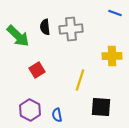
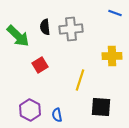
red square: moved 3 px right, 5 px up
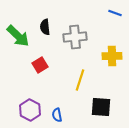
gray cross: moved 4 px right, 8 px down
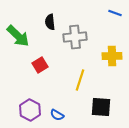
black semicircle: moved 5 px right, 5 px up
blue semicircle: rotated 48 degrees counterclockwise
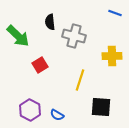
gray cross: moved 1 px left, 1 px up; rotated 20 degrees clockwise
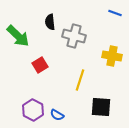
yellow cross: rotated 12 degrees clockwise
purple hexagon: moved 3 px right
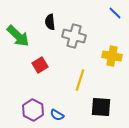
blue line: rotated 24 degrees clockwise
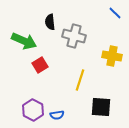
green arrow: moved 6 px right, 5 px down; rotated 20 degrees counterclockwise
blue semicircle: rotated 40 degrees counterclockwise
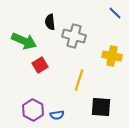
yellow line: moved 1 px left
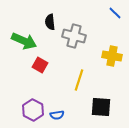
red square: rotated 28 degrees counterclockwise
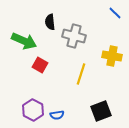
yellow line: moved 2 px right, 6 px up
black square: moved 4 px down; rotated 25 degrees counterclockwise
